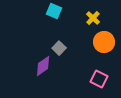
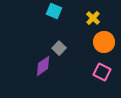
pink square: moved 3 px right, 7 px up
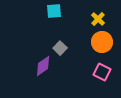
cyan square: rotated 28 degrees counterclockwise
yellow cross: moved 5 px right, 1 px down
orange circle: moved 2 px left
gray square: moved 1 px right
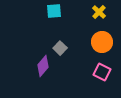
yellow cross: moved 1 px right, 7 px up
purple diamond: rotated 15 degrees counterclockwise
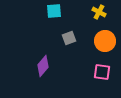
yellow cross: rotated 16 degrees counterclockwise
orange circle: moved 3 px right, 1 px up
gray square: moved 9 px right, 10 px up; rotated 24 degrees clockwise
pink square: rotated 18 degrees counterclockwise
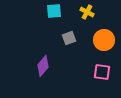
yellow cross: moved 12 px left
orange circle: moved 1 px left, 1 px up
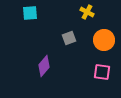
cyan square: moved 24 px left, 2 px down
purple diamond: moved 1 px right
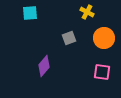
orange circle: moved 2 px up
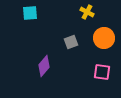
gray square: moved 2 px right, 4 px down
